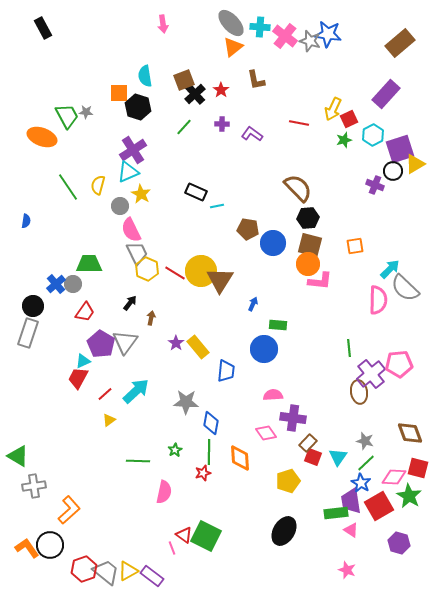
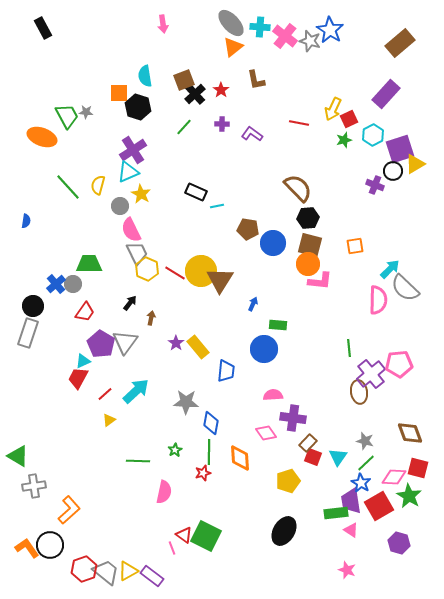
blue star at (328, 34): moved 2 px right, 4 px up; rotated 24 degrees clockwise
green line at (68, 187): rotated 8 degrees counterclockwise
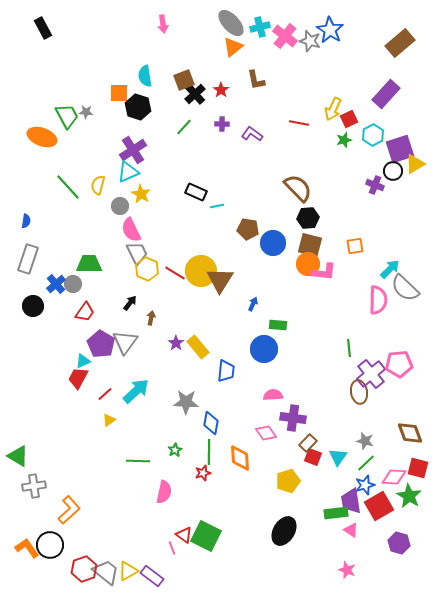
cyan cross at (260, 27): rotated 18 degrees counterclockwise
pink L-shape at (320, 281): moved 4 px right, 9 px up
gray rectangle at (28, 333): moved 74 px up
blue star at (361, 483): moved 4 px right, 2 px down; rotated 24 degrees clockwise
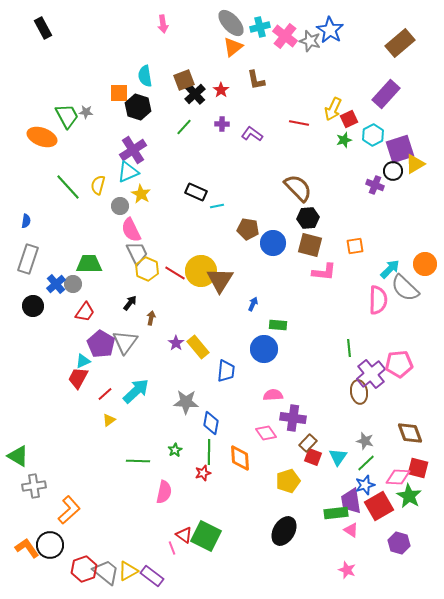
orange circle at (308, 264): moved 117 px right
pink diamond at (394, 477): moved 4 px right
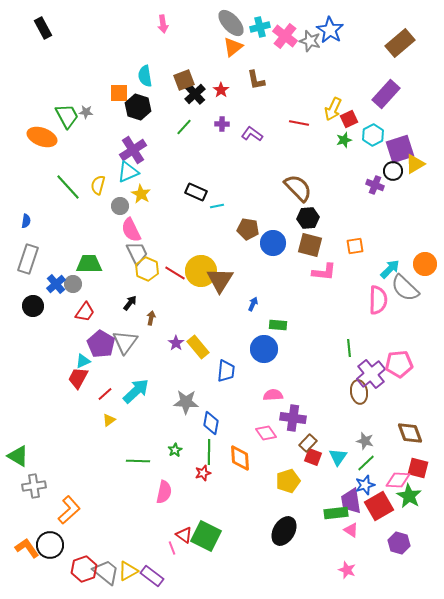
pink diamond at (398, 477): moved 3 px down
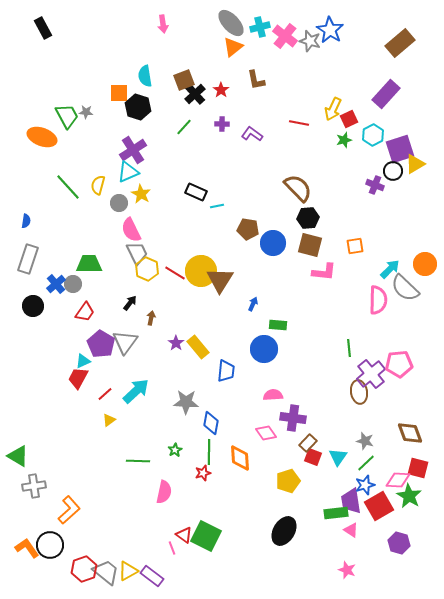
gray circle at (120, 206): moved 1 px left, 3 px up
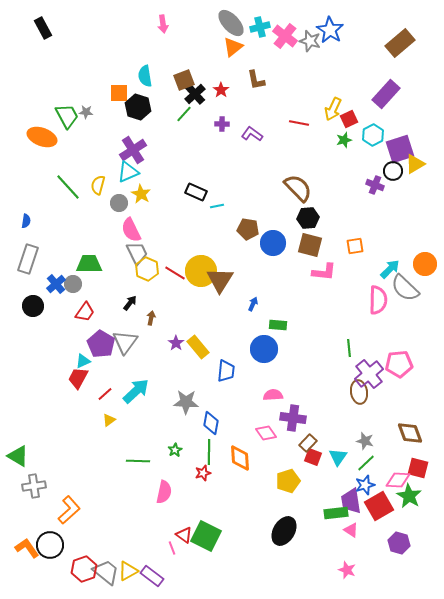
green line at (184, 127): moved 13 px up
purple cross at (371, 374): moved 2 px left
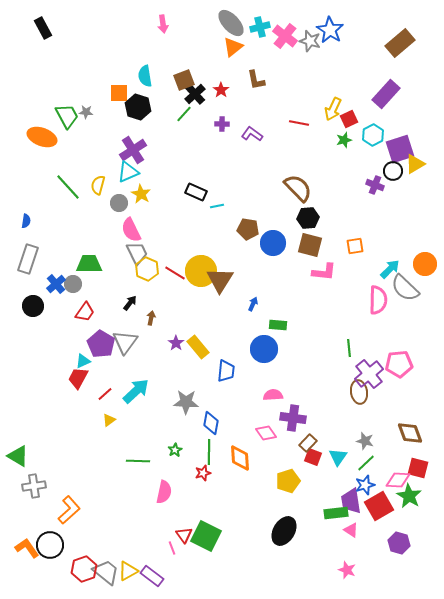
red triangle at (184, 535): rotated 18 degrees clockwise
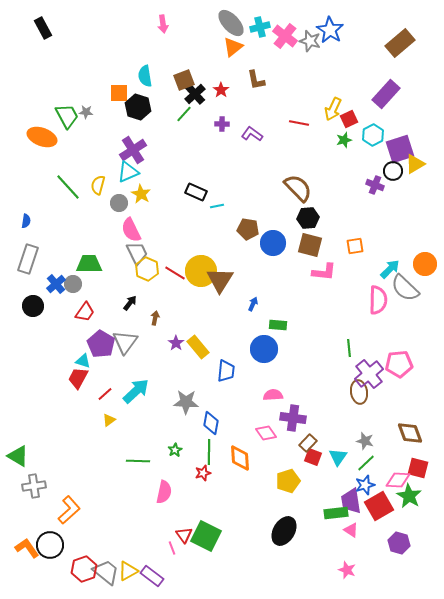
brown arrow at (151, 318): moved 4 px right
cyan triangle at (83, 361): rotated 42 degrees clockwise
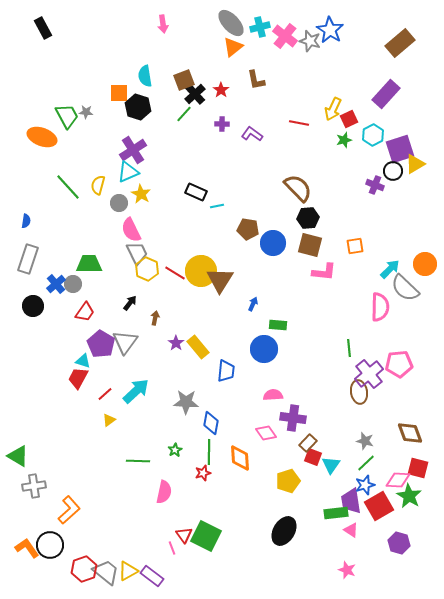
pink semicircle at (378, 300): moved 2 px right, 7 px down
cyan triangle at (338, 457): moved 7 px left, 8 px down
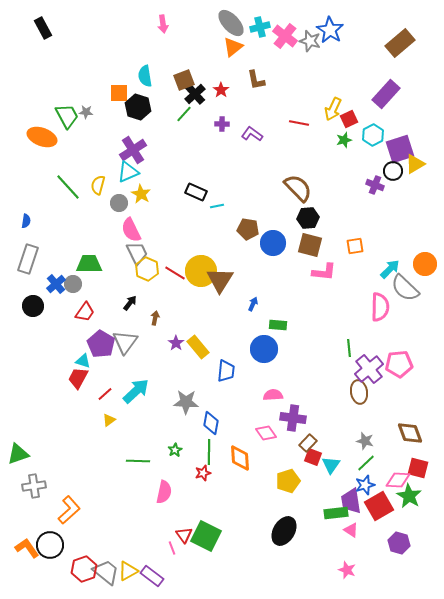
purple cross at (369, 374): moved 5 px up
green triangle at (18, 456): moved 2 px up; rotated 50 degrees counterclockwise
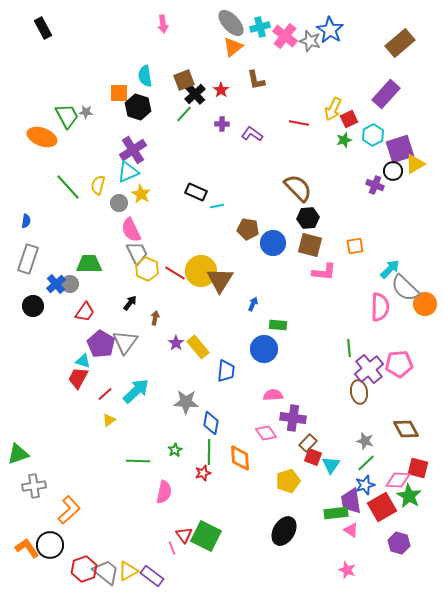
orange circle at (425, 264): moved 40 px down
gray circle at (73, 284): moved 3 px left
brown diamond at (410, 433): moved 4 px left, 4 px up; rotated 8 degrees counterclockwise
red square at (379, 506): moved 3 px right, 1 px down
